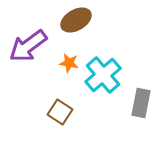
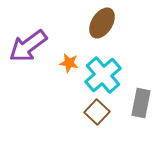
brown ellipse: moved 26 px right, 3 px down; rotated 28 degrees counterclockwise
brown square: moved 37 px right; rotated 10 degrees clockwise
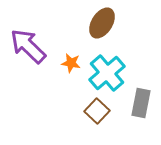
purple arrow: rotated 81 degrees clockwise
orange star: moved 2 px right
cyan cross: moved 4 px right, 2 px up
brown square: moved 1 px up
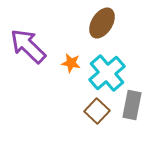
gray rectangle: moved 9 px left, 2 px down
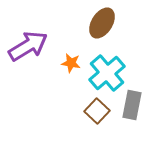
purple arrow: rotated 105 degrees clockwise
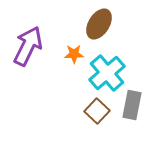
brown ellipse: moved 3 px left, 1 px down
purple arrow: rotated 33 degrees counterclockwise
orange star: moved 3 px right, 9 px up; rotated 12 degrees counterclockwise
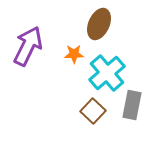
brown ellipse: rotated 8 degrees counterclockwise
brown square: moved 4 px left
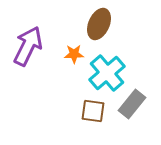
gray rectangle: moved 1 px up; rotated 28 degrees clockwise
brown square: rotated 35 degrees counterclockwise
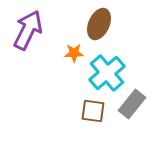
purple arrow: moved 16 px up
orange star: moved 1 px up
